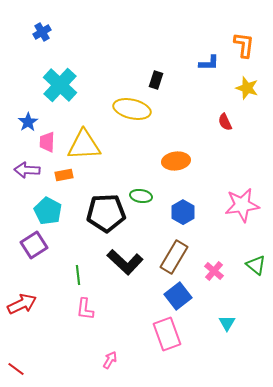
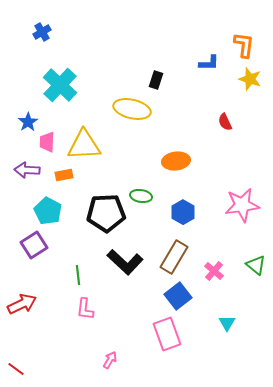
yellow star: moved 3 px right, 9 px up
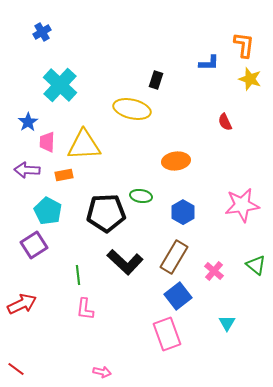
pink arrow: moved 8 px left, 12 px down; rotated 72 degrees clockwise
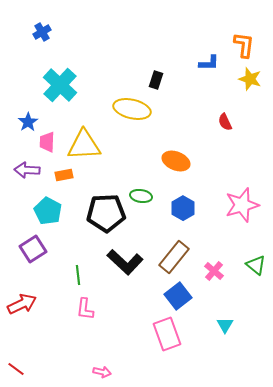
orange ellipse: rotated 28 degrees clockwise
pink star: rotated 8 degrees counterclockwise
blue hexagon: moved 4 px up
purple square: moved 1 px left, 4 px down
brown rectangle: rotated 8 degrees clockwise
cyan triangle: moved 2 px left, 2 px down
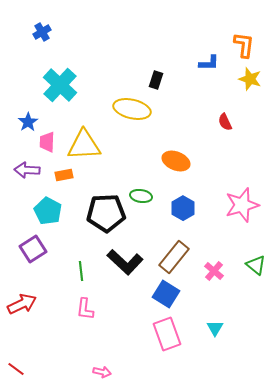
green line: moved 3 px right, 4 px up
blue square: moved 12 px left, 2 px up; rotated 20 degrees counterclockwise
cyan triangle: moved 10 px left, 3 px down
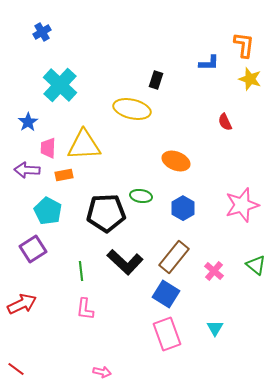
pink trapezoid: moved 1 px right, 6 px down
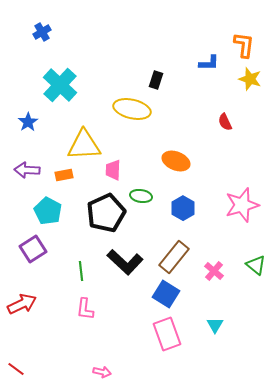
pink trapezoid: moved 65 px right, 22 px down
black pentagon: rotated 21 degrees counterclockwise
cyan triangle: moved 3 px up
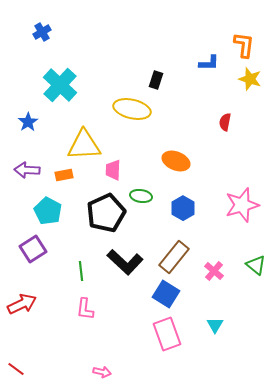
red semicircle: rotated 36 degrees clockwise
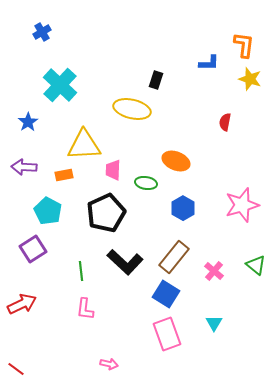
purple arrow: moved 3 px left, 3 px up
green ellipse: moved 5 px right, 13 px up
cyan triangle: moved 1 px left, 2 px up
pink arrow: moved 7 px right, 8 px up
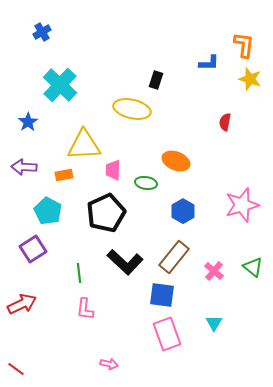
blue hexagon: moved 3 px down
green triangle: moved 3 px left, 2 px down
green line: moved 2 px left, 2 px down
blue square: moved 4 px left, 1 px down; rotated 24 degrees counterclockwise
